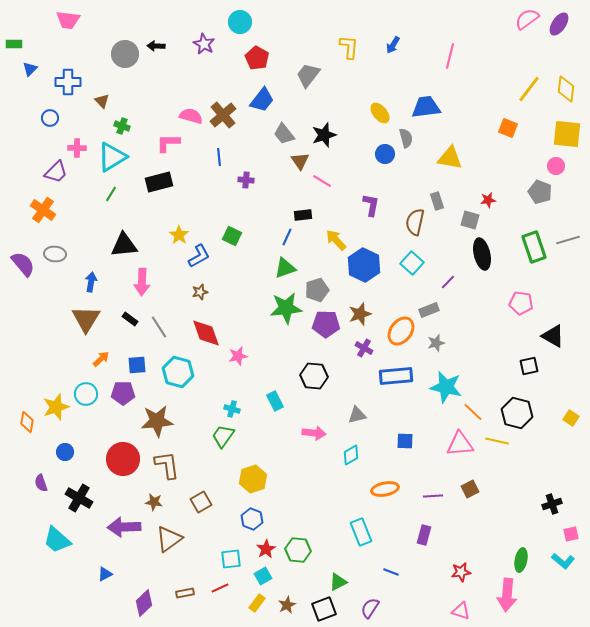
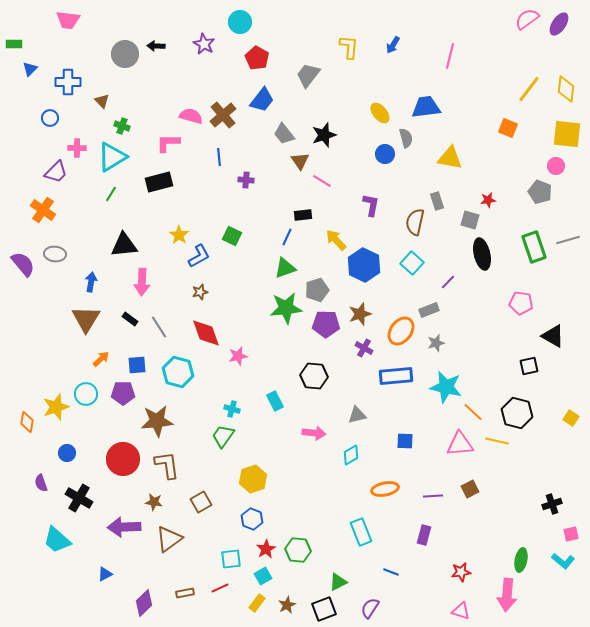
blue circle at (65, 452): moved 2 px right, 1 px down
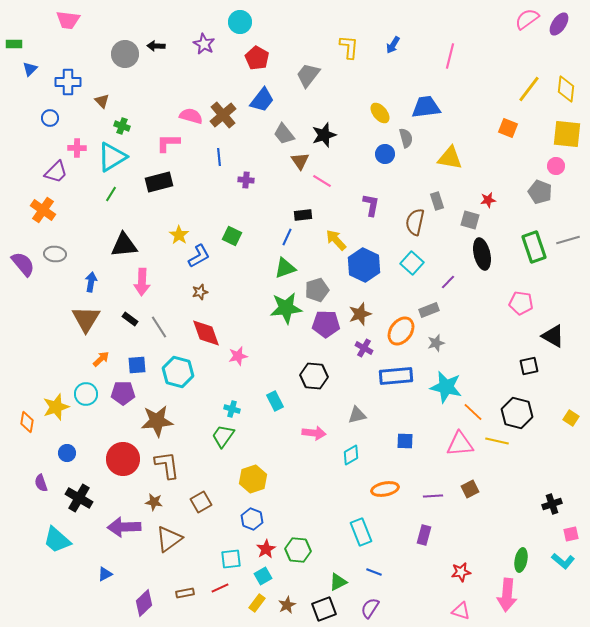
blue line at (391, 572): moved 17 px left
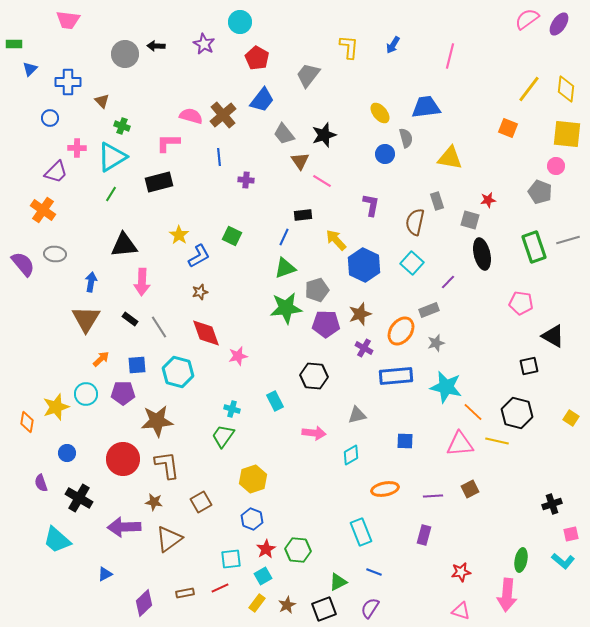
blue line at (287, 237): moved 3 px left
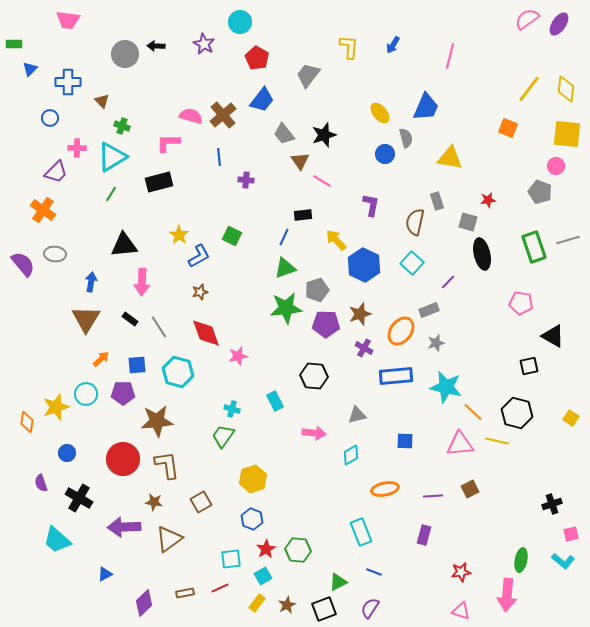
blue trapezoid at (426, 107): rotated 120 degrees clockwise
gray square at (470, 220): moved 2 px left, 2 px down
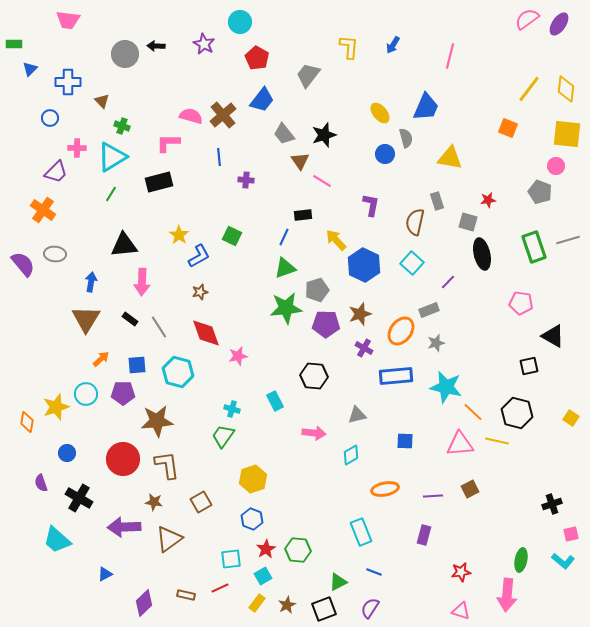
brown rectangle at (185, 593): moved 1 px right, 2 px down; rotated 24 degrees clockwise
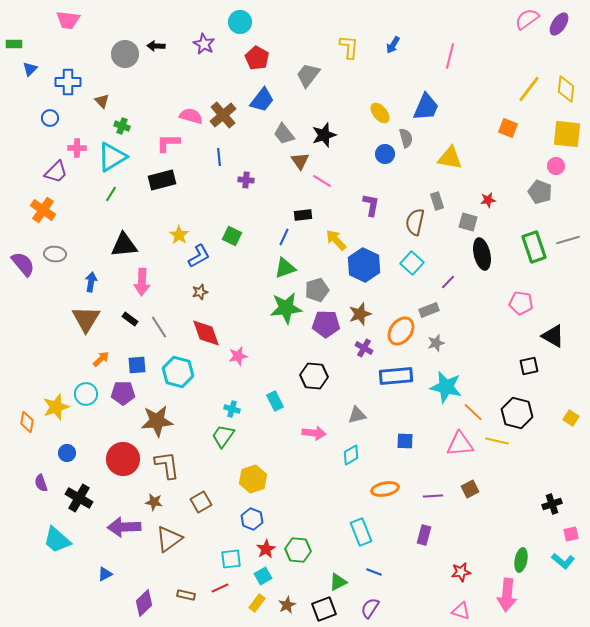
black rectangle at (159, 182): moved 3 px right, 2 px up
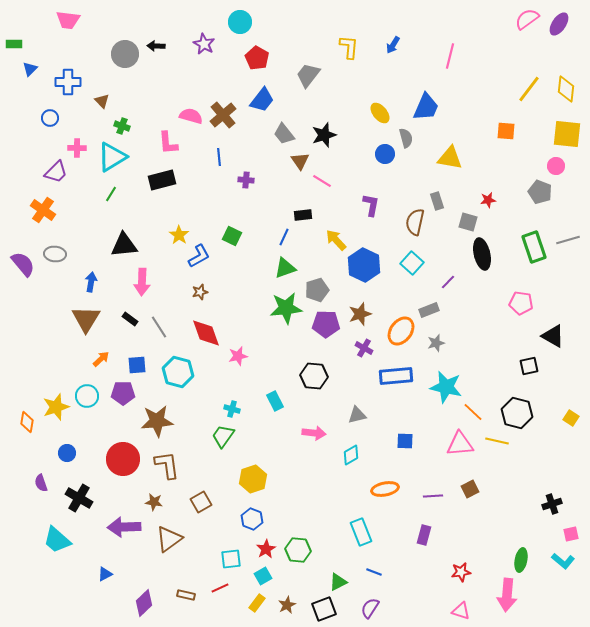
orange square at (508, 128): moved 2 px left, 3 px down; rotated 18 degrees counterclockwise
pink L-shape at (168, 143): rotated 95 degrees counterclockwise
cyan circle at (86, 394): moved 1 px right, 2 px down
